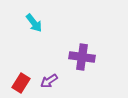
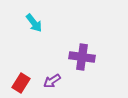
purple arrow: moved 3 px right
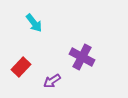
purple cross: rotated 20 degrees clockwise
red rectangle: moved 16 px up; rotated 12 degrees clockwise
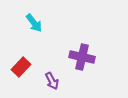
purple cross: rotated 15 degrees counterclockwise
purple arrow: rotated 84 degrees counterclockwise
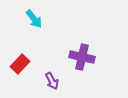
cyan arrow: moved 4 px up
red rectangle: moved 1 px left, 3 px up
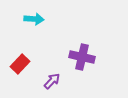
cyan arrow: rotated 48 degrees counterclockwise
purple arrow: rotated 108 degrees counterclockwise
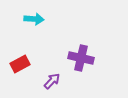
purple cross: moved 1 px left, 1 px down
red rectangle: rotated 18 degrees clockwise
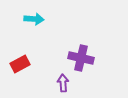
purple arrow: moved 11 px right, 2 px down; rotated 48 degrees counterclockwise
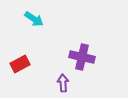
cyan arrow: rotated 30 degrees clockwise
purple cross: moved 1 px right, 1 px up
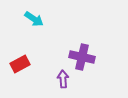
purple arrow: moved 4 px up
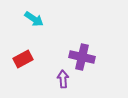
red rectangle: moved 3 px right, 5 px up
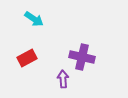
red rectangle: moved 4 px right, 1 px up
